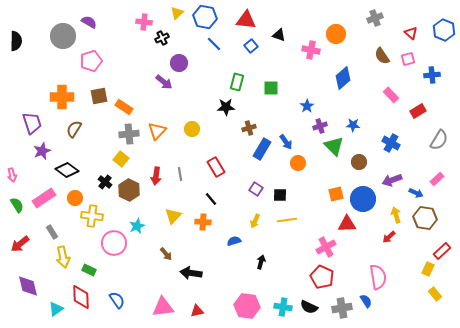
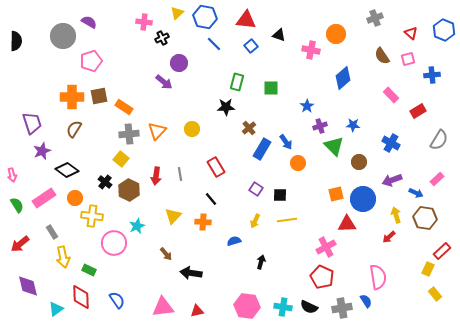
orange cross at (62, 97): moved 10 px right
brown cross at (249, 128): rotated 24 degrees counterclockwise
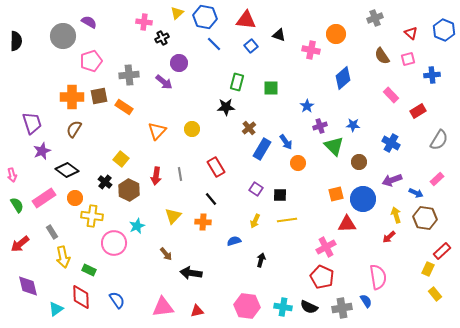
gray cross at (129, 134): moved 59 px up
black arrow at (261, 262): moved 2 px up
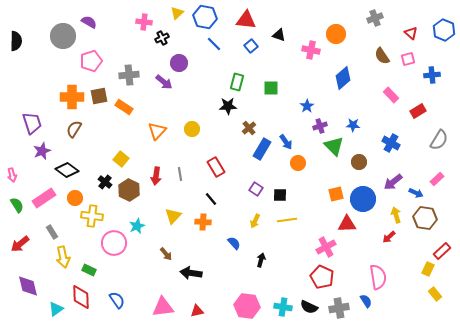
black star at (226, 107): moved 2 px right, 1 px up
purple arrow at (392, 180): moved 1 px right, 2 px down; rotated 18 degrees counterclockwise
blue semicircle at (234, 241): moved 2 px down; rotated 64 degrees clockwise
gray cross at (342, 308): moved 3 px left
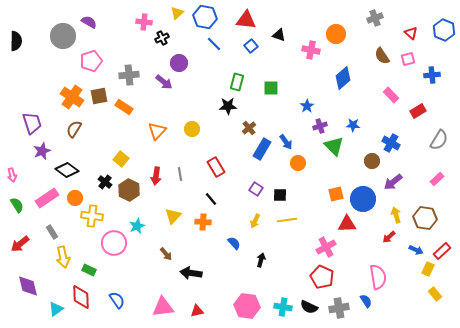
orange cross at (72, 97): rotated 35 degrees clockwise
brown circle at (359, 162): moved 13 px right, 1 px up
blue arrow at (416, 193): moved 57 px down
pink rectangle at (44, 198): moved 3 px right
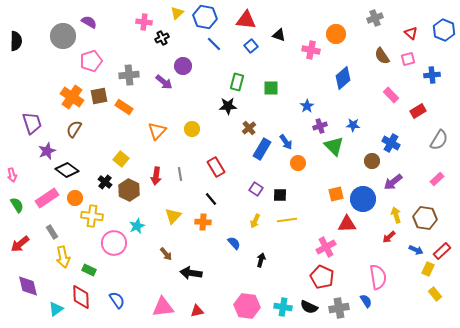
purple circle at (179, 63): moved 4 px right, 3 px down
purple star at (42, 151): moved 5 px right
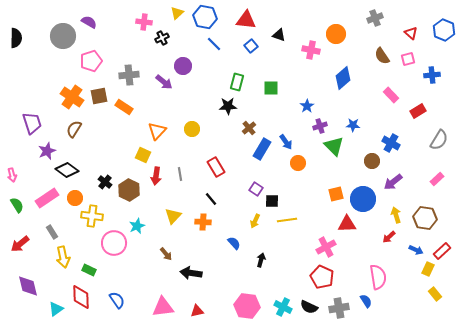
black semicircle at (16, 41): moved 3 px up
yellow square at (121, 159): moved 22 px right, 4 px up; rotated 14 degrees counterclockwise
black square at (280, 195): moved 8 px left, 6 px down
cyan cross at (283, 307): rotated 18 degrees clockwise
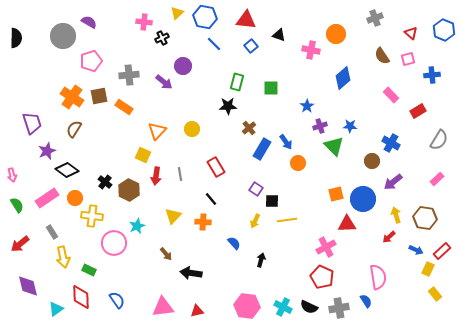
blue star at (353, 125): moved 3 px left, 1 px down
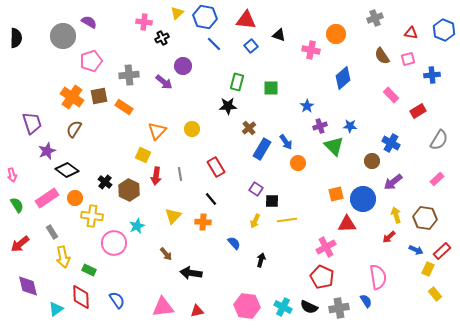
red triangle at (411, 33): rotated 32 degrees counterclockwise
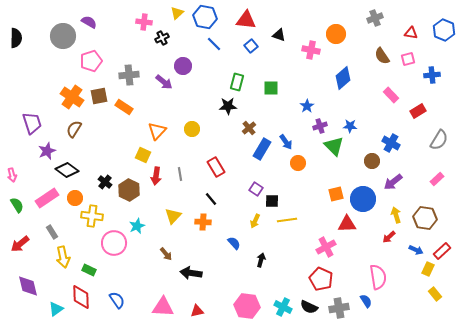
red pentagon at (322, 277): moved 1 px left, 2 px down
pink triangle at (163, 307): rotated 10 degrees clockwise
